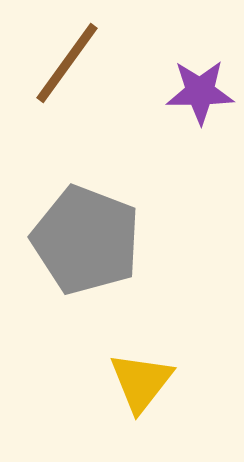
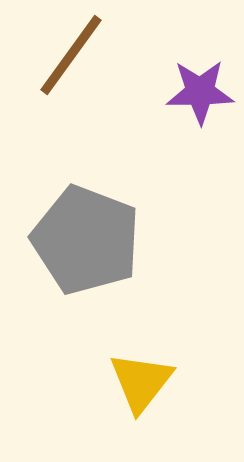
brown line: moved 4 px right, 8 px up
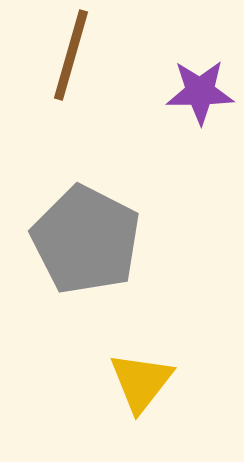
brown line: rotated 20 degrees counterclockwise
gray pentagon: rotated 6 degrees clockwise
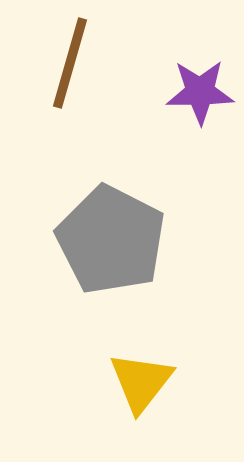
brown line: moved 1 px left, 8 px down
gray pentagon: moved 25 px right
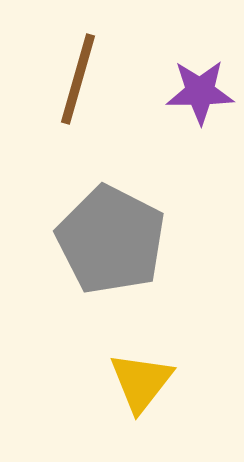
brown line: moved 8 px right, 16 px down
